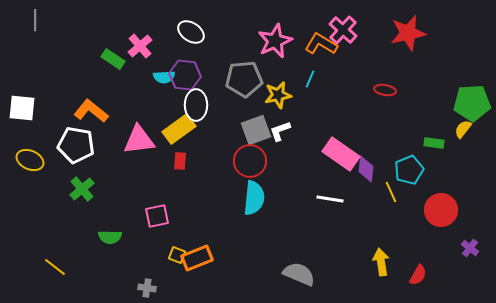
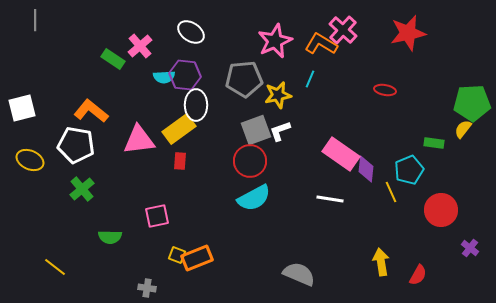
white square at (22, 108): rotated 20 degrees counterclockwise
cyan semicircle at (254, 198): rotated 56 degrees clockwise
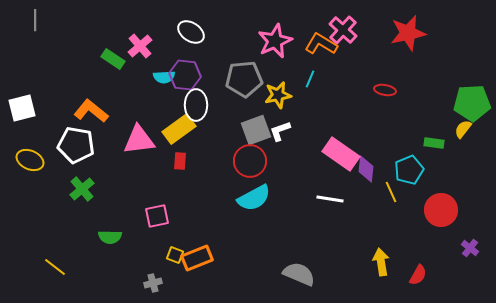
yellow square at (177, 255): moved 2 px left
gray cross at (147, 288): moved 6 px right, 5 px up; rotated 24 degrees counterclockwise
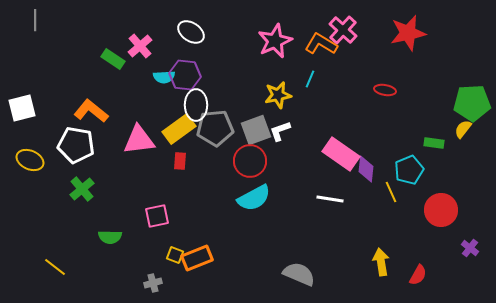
gray pentagon at (244, 79): moved 29 px left, 49 px down
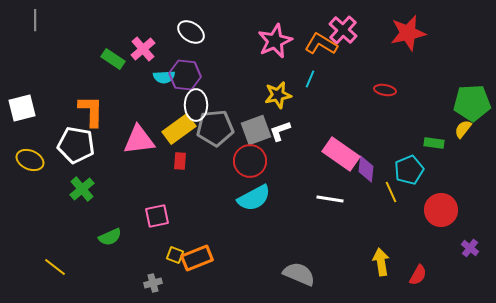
pink cross at (140, 46): moved 3 px right, 3 px down
orange L-shape at (91, 111): rotated 52 degrees clockwise
green semicircle at (110, 237): rotated 25 degrees counterclockwise
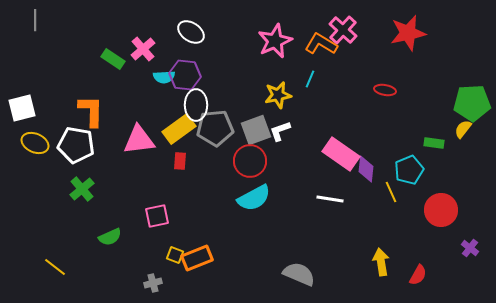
yellow ellipse at (30, 160): moved 5 px right, 17 px up
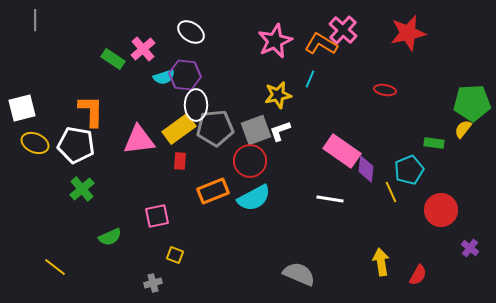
cyan semicircle at (164, 77): rotated 15 degrees counterclockwise
pink rectangle at (341, 154): moved 1 px right, 3 px up
orange rectangle at (197, 258): moved 16 px right, 67 px up
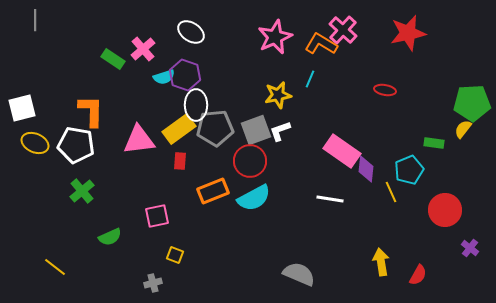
pink star at (275, 41): moved 4 px up
purple hexagon at (185, 75): rotated 12 degrees clockwise
green cross at (82, 189): moved 2 px down
red circle at (441, 210): moved 4 px right
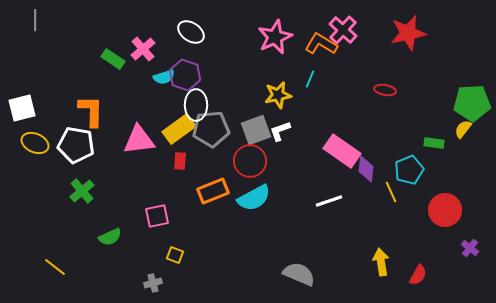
gray pentagon at (215, 128): moved 4 px left, 1 px down
white line at (330, 199): moved 1 px left, 2 px down; rotated 28 degrees counterclockwise
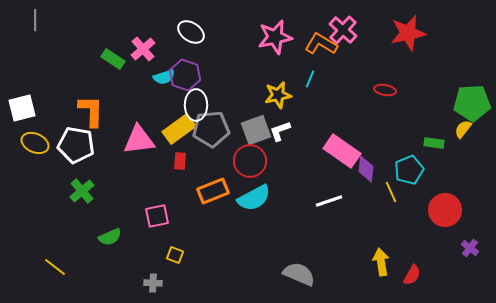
pink star at (275, 37): rotated 12 degrees clockwise
red semicircle at (418, 275): moved 6 px left
gray cross at (153, 283): rotated 18 degrees clockwise
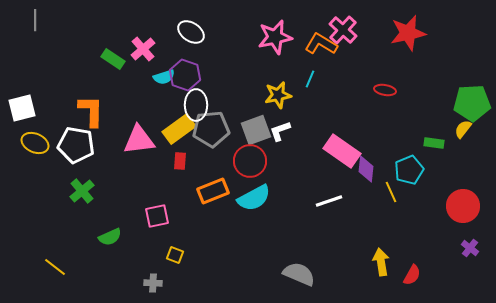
red circle at (445, 210): moved 18 px right, 4 px up
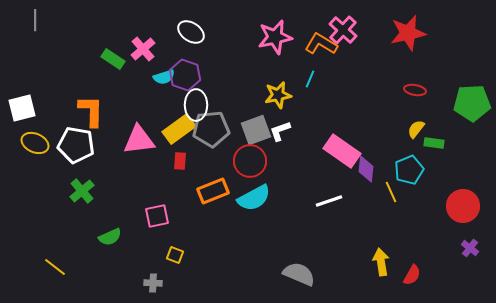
red ellipse at (385, 90): moved 30 px right
yellow semicircle at (463, 129): moved 47 px left
